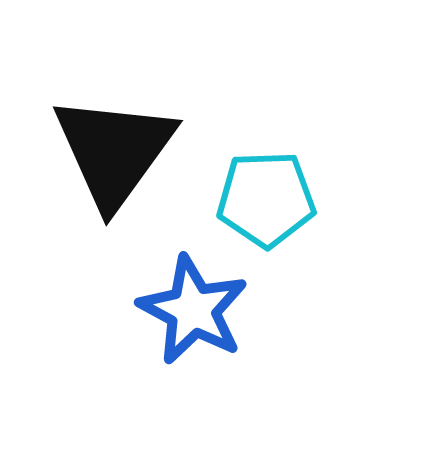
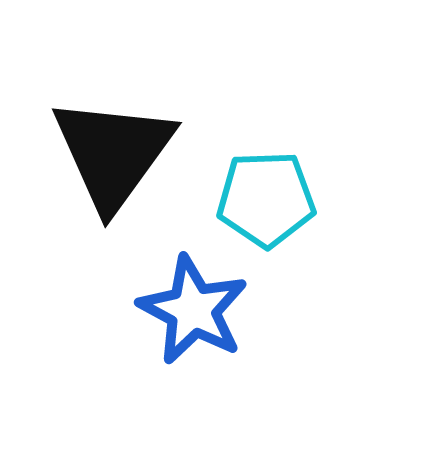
black triangle: moved 1 px left, 2 px down
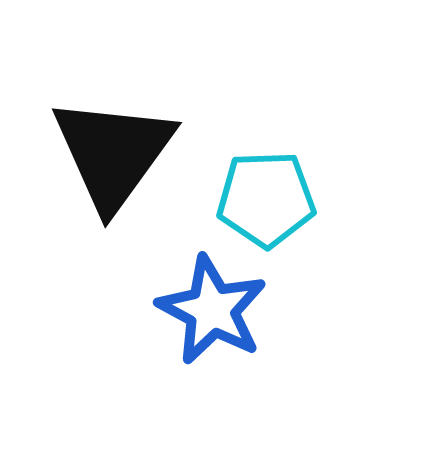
blue star: moved 19 px right
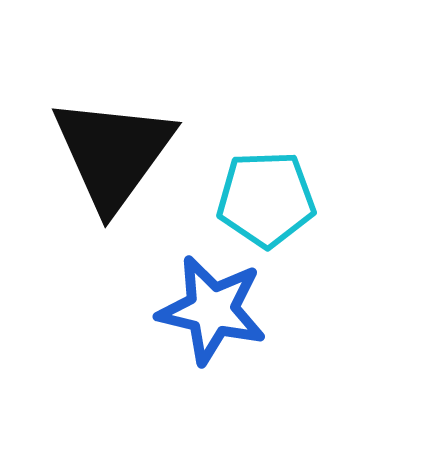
blue star: rotated 15 degrees counterclockwise
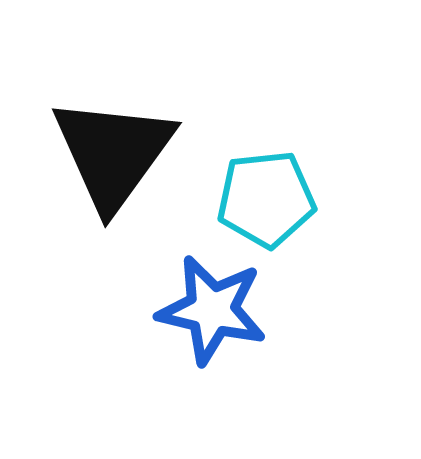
cyan pentagon: rotated 4 degrees counterclockwise
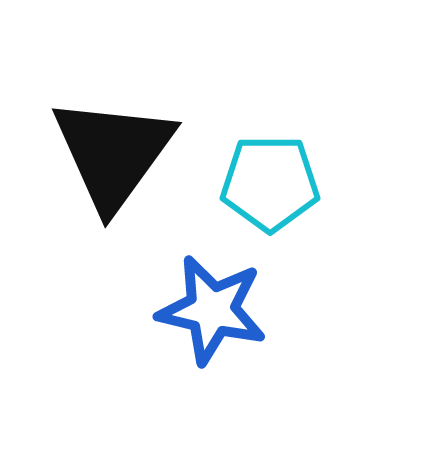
cyan pentagon: moved 4 px right, 16 px up; rotated 6 degrees clockwise
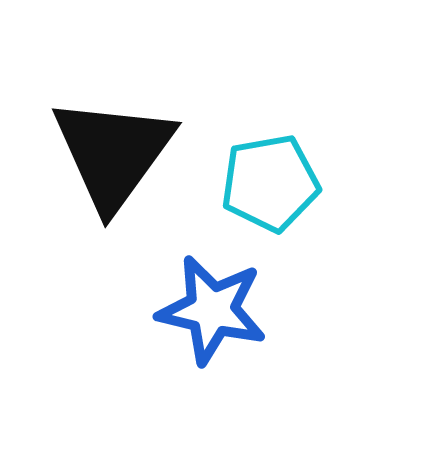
cyan pentagon: rotated 10 degrees counterclockwise
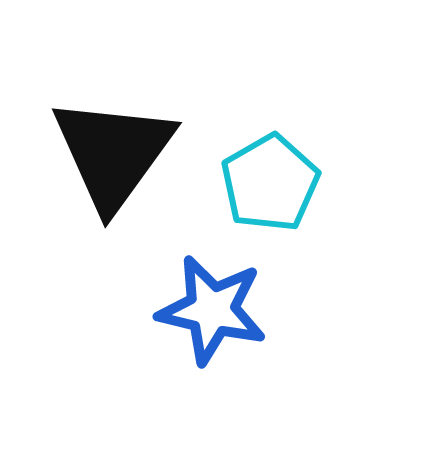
cyan pentagon: rotated 20 degrees counterclockwise
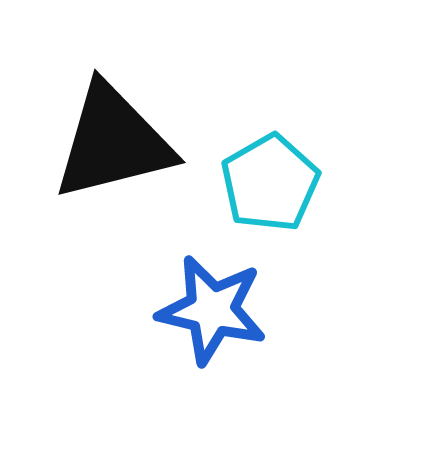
black triangle: moved 11 px up; rotated 40 degrees clockwise
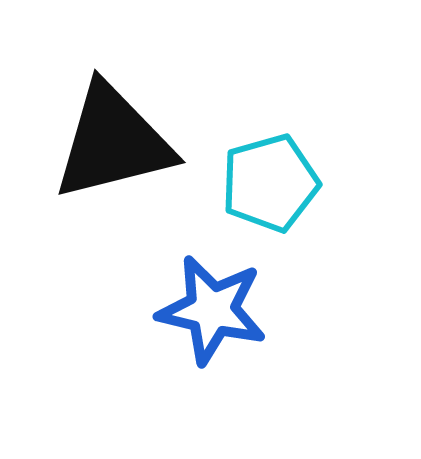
cyan pentagon: rotated 14 degrees clockwise
